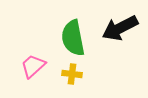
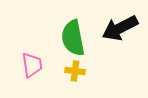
pink trapezoid: moved 1 px left, 1 px up; rotated 124 degrees clockwise
yellow cross: moved 3 px right, 3 px up
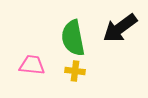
black arrow: rotated 9 degrees counterclockwise
pink trapezoid: rotated 76 degrees counterclockwise
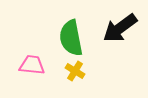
green semicircle: moved 2 px left
yellow cross: rotated 24 degrees clockwise
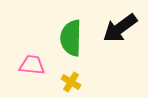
green semicircle: rotated 12 degrees clockwise
yellow cross: moved 4 px left, 11 px down
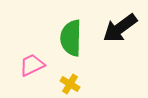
pink trapezoid: rotated 32 degrees counterclockwise
yellow cross: moved 1 px left, 2 px down
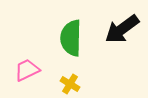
black arrow: moved 2 px right, 1 px down
pink trapezoid: moved 5 px left, 5 px down
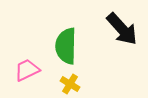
black arrow: rotated 96 degrees counterclockwise
green semicircle: moved 5 px left, 8 px down
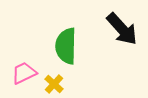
pink trapezoid: moved 3 px left, 3 px down
yellow cross: moved 16 px left; rotated 12 degrees clockwise
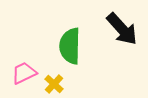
green semicircle: moved 4 px right
